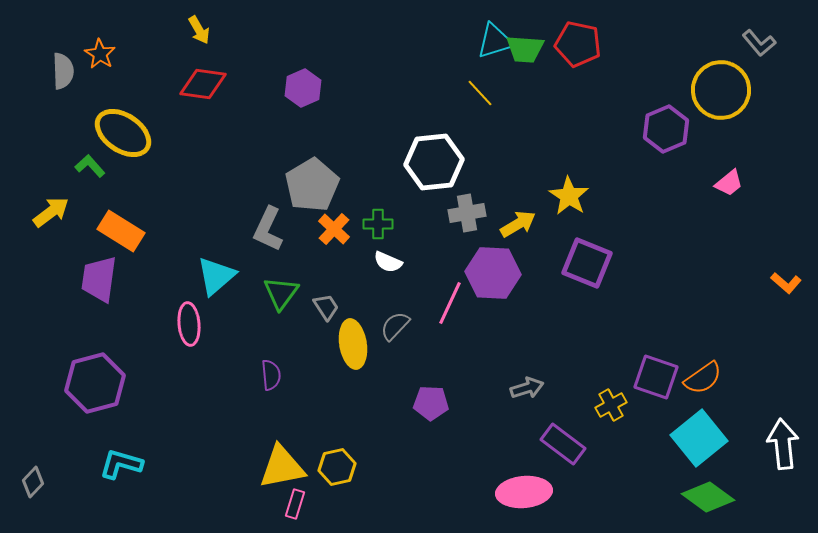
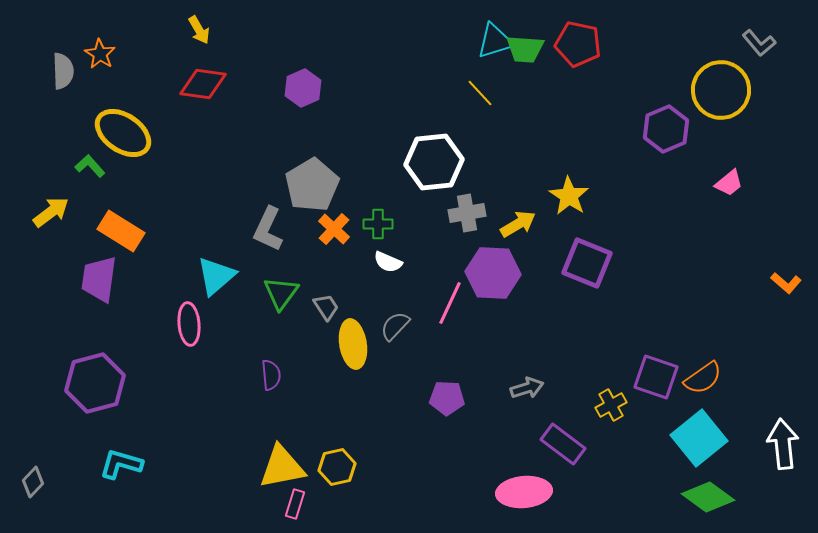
purple pentagon at (431, 403): moved 16 px right, 5 px up
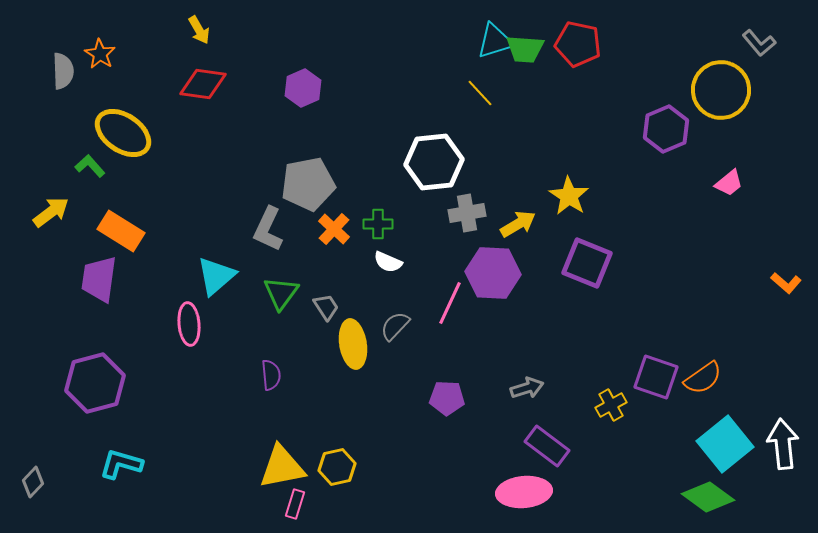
gray pentagon at (312, 185): moved 4 px left, 1 px up; rotated 20 degrees clockwise
cyan square at (699, 438): moved 26 px right, 6 px down
purple rectangle at (563, 444): moved 16 px left, 2 px down
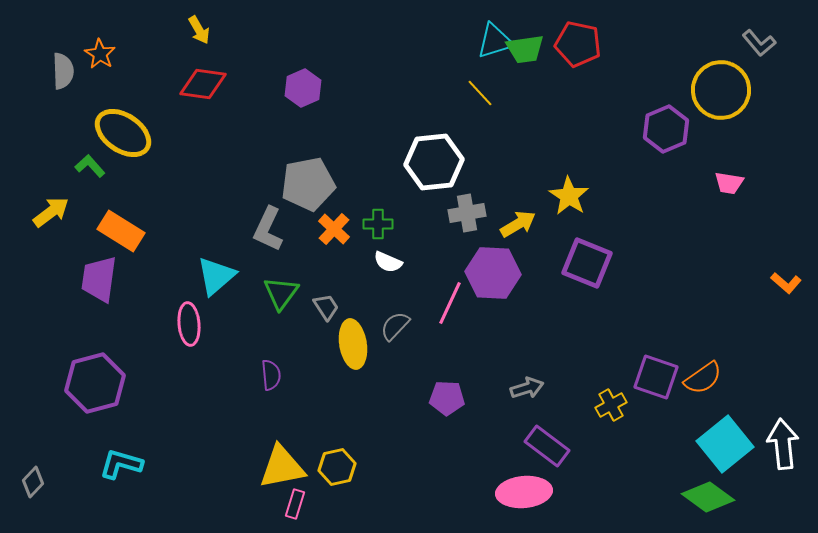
green trapezoid at (525, 49): rotated 12 degrees counterclockwise
pink trapezoid at (729, 183): rotated 48 degrees clockwise
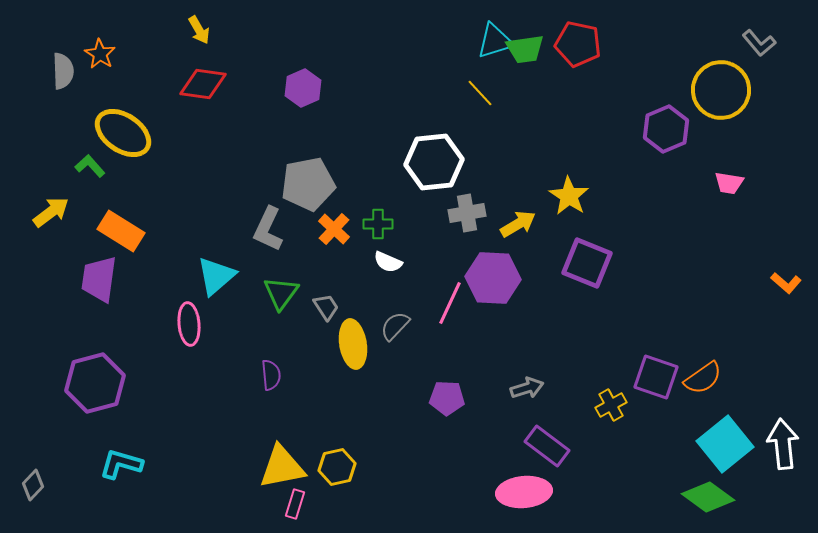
purple hexagon at (493, 273): moved 5 px down
gray diamond at (33, 482): moved 3 px down
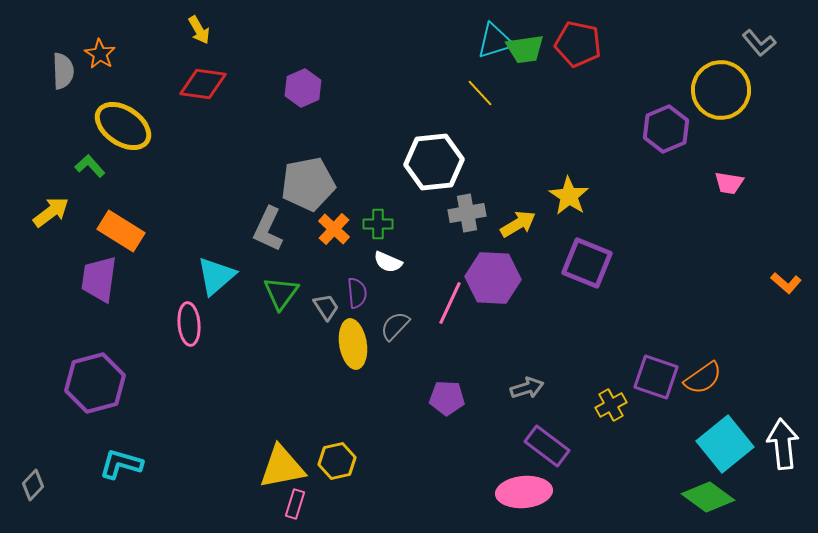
yellow ellipse at (123, 133): moved 7 px up
purple semicircle at (271, 375): moved 86 px right, 82 px up
yellow hexagon at (337, 467): moved 6 px up
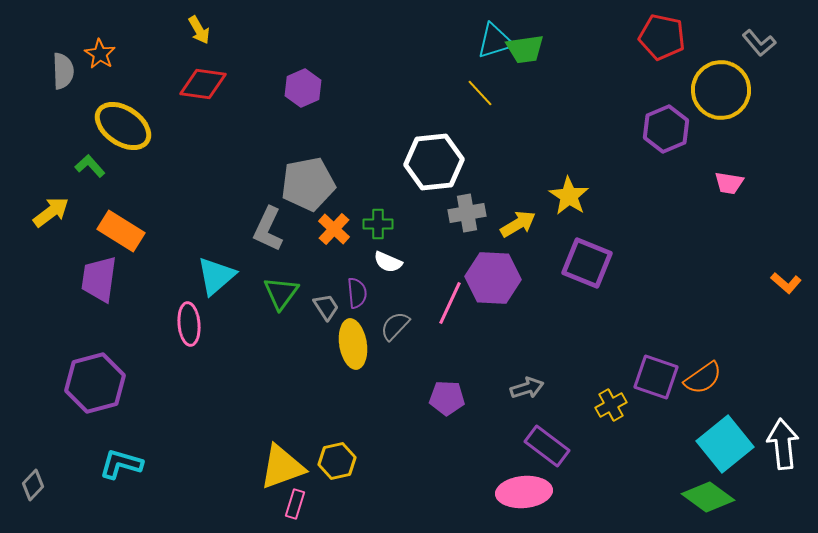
red pentagon at (578, 44): moved 84 px right, 7 px up
yellow triangle at (282, 467): rotated 9 degrees counterclockwise
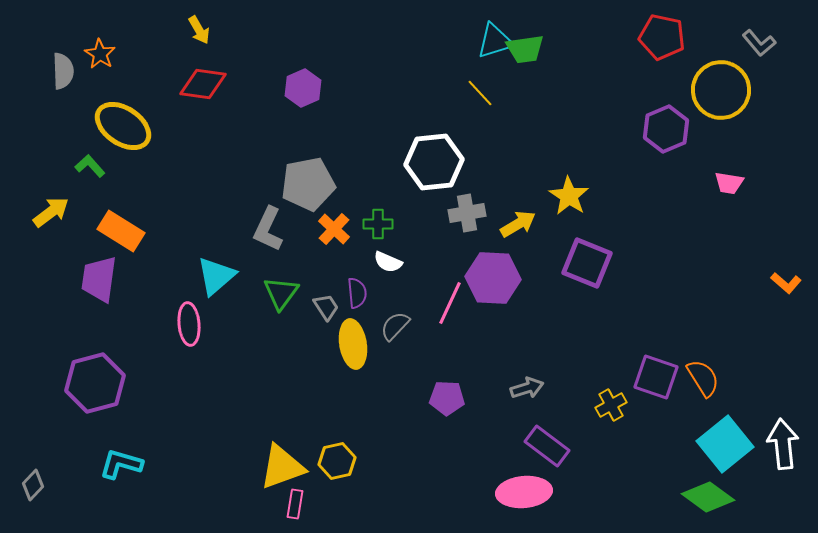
orange semicircle at (703, 378): rotated 87 degrees counterclockwise
pink rectangle at (295, 504): rotated 8 degrees counterclockwise
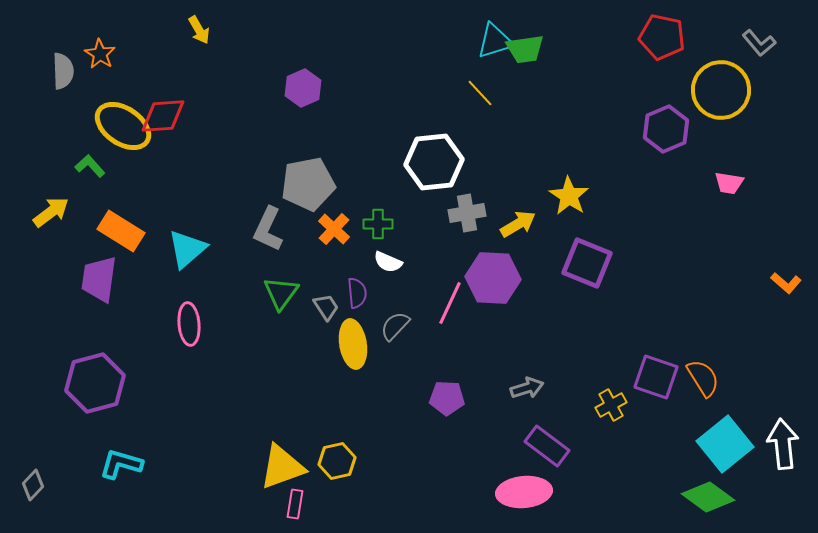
red diamond at (203, 84): moved 40 px left, 32 px down; rotated 12 degrees counterclockwise
cyan triangle at (216, 276): moved 29 px left, 27 px up
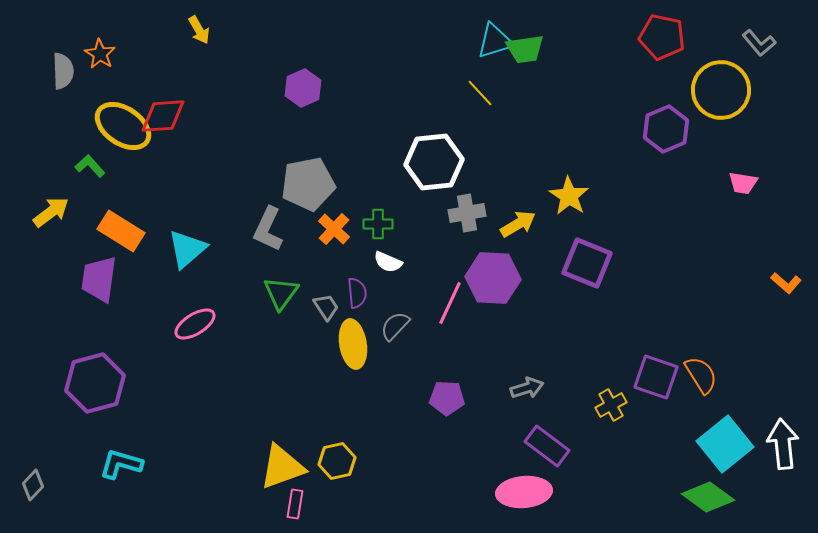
pink trapezoid at (729, 183): moved 14 px right
pink ellipse at (189, 324): moved 6 px right; rotated 63 degrees clockwise
orange semicircle at (703, 378): moved 2 px left, 3 px up
